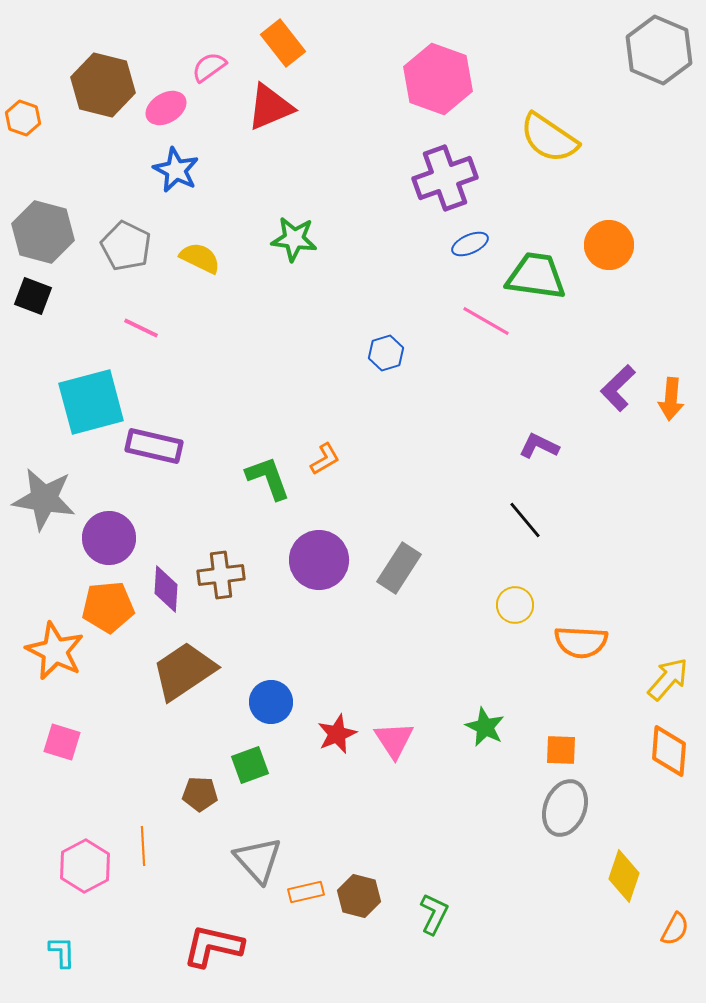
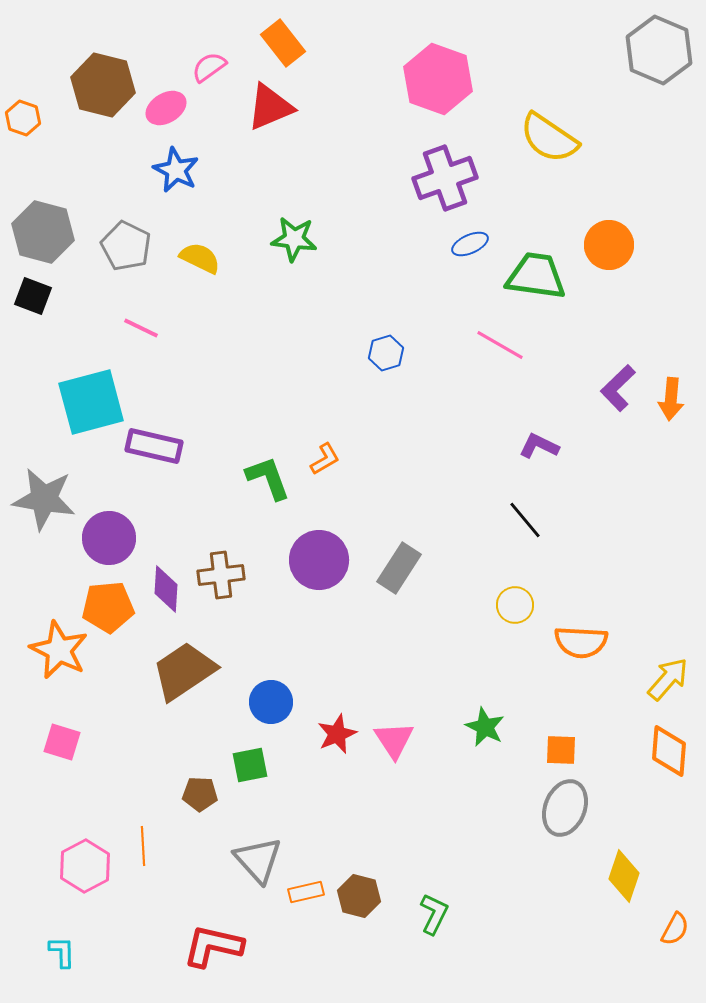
pink line at (486, 321): moved 14 px right, 24 px down
orange star at (55, 651): moved 4 px right, 1 px up
green square at (250, 765): rotated 9 degrees clockwise
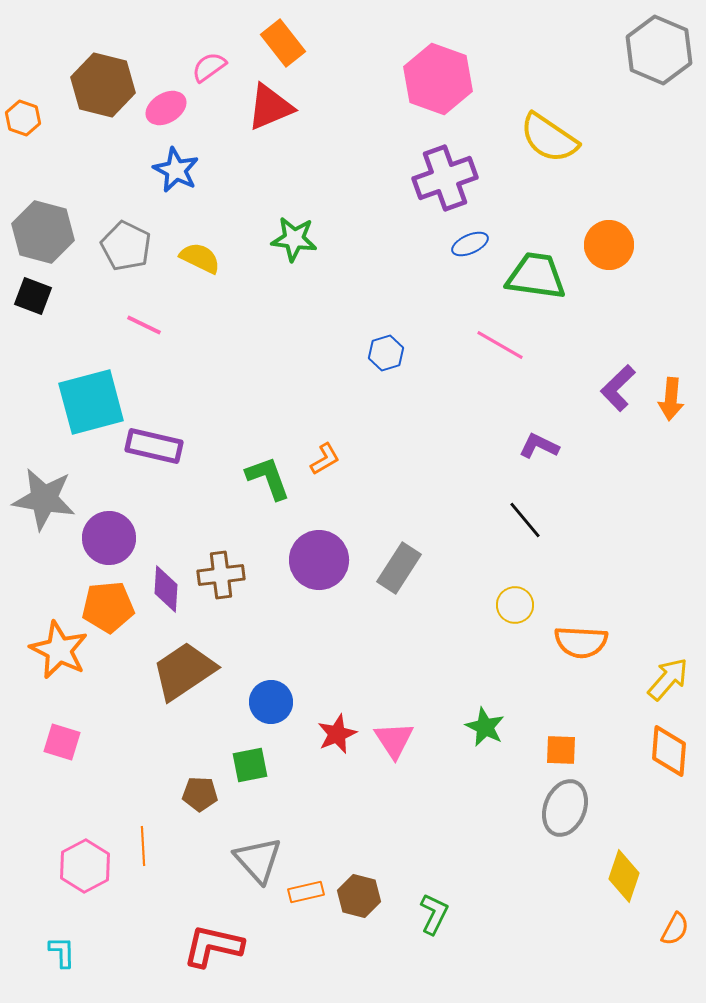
pink line at (141, 328): moved 3 px right, 3 px up
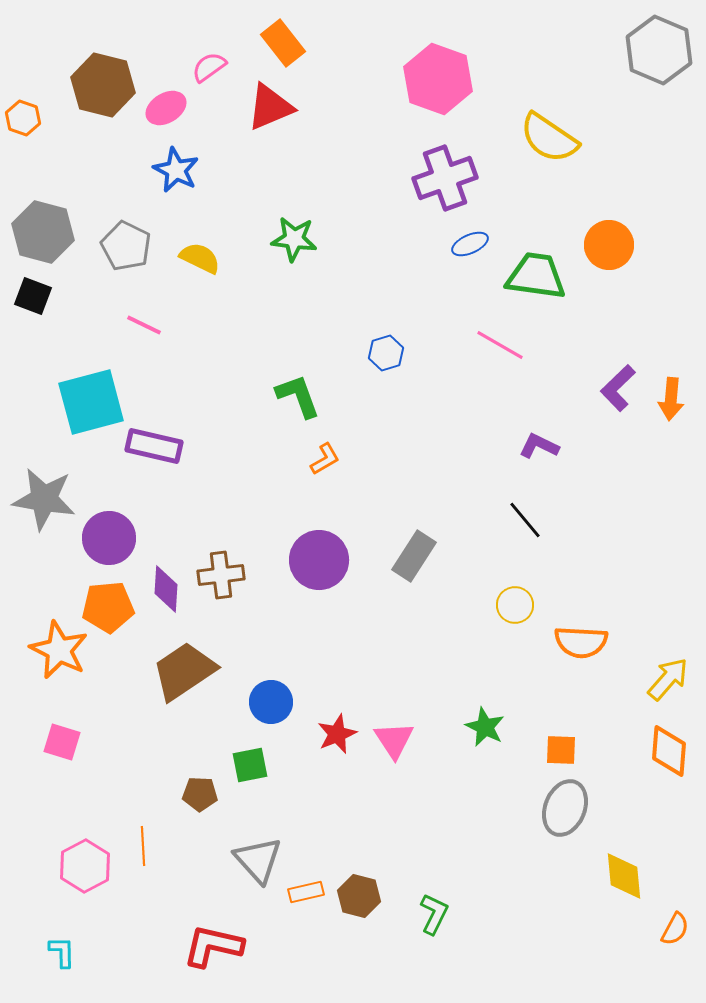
green L-shape at (268, 478): moved 30 px right, 82 px up
gray rectangle at (399, 568): moved 15 px right, 12 px up
yellow diamond at (624, 876): rotated 24 degrees counterclockwise
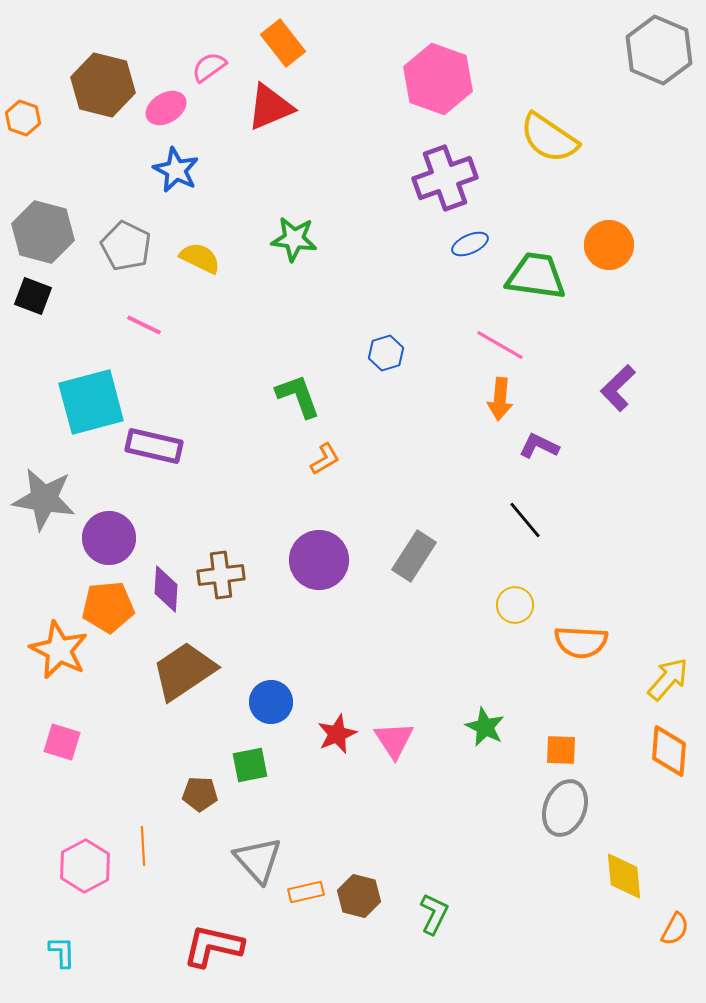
orange arrow at (671, 399): moved 171 px left
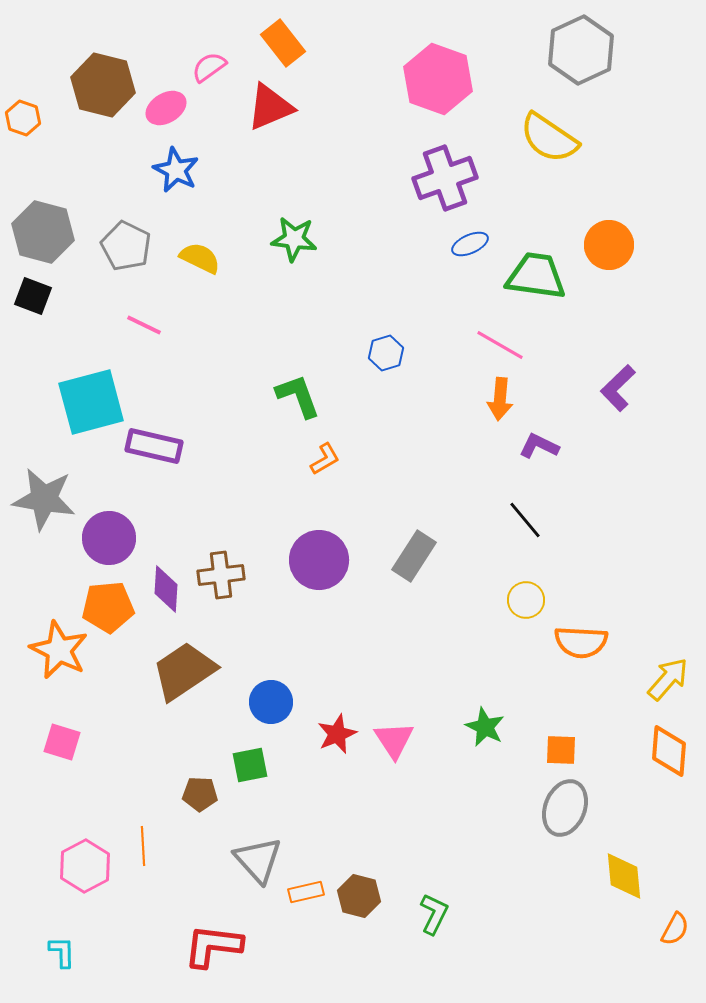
gray hexagon at (659, 50): moved 78 px left; rotated 12 degrees clockwise
yellow circle at (515, 605): moved 11 px right, 5 px up
red L-shape at (213, 946): rotated 6 degrees counterclockwise
